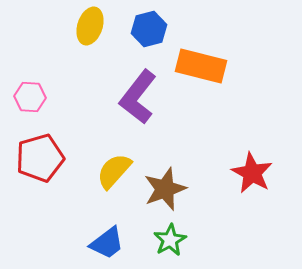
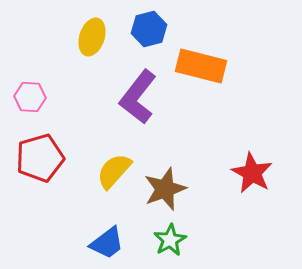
yellow ellipse: moved 2 px right, 11 px down
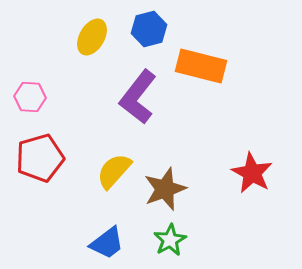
yellow ellipse: rotated 12 degrees clockwise
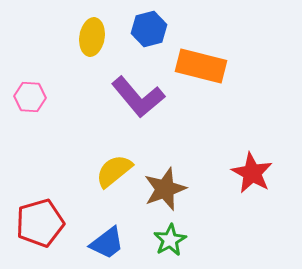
yellow ellipse: rotated 21 degrees counterclockwise
purple L-shape: rotated 78 degrees counterclockwise
red pentagon: moved 65 px down
yellow semicircle: rotated 9 degrees clockwise
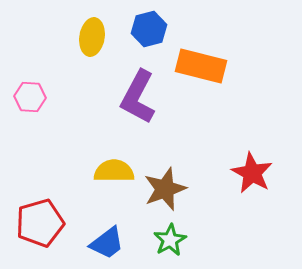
purple L-shape: rotated 68 degrees clockwise
yellow semicircle: rotated 39 degrees clockwise
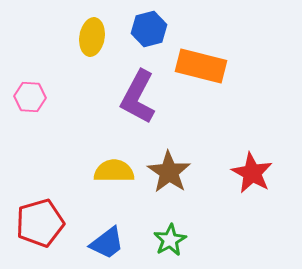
brown star: moved 4 px right, 17 px up; rotated 18 degrees counterclockwise
